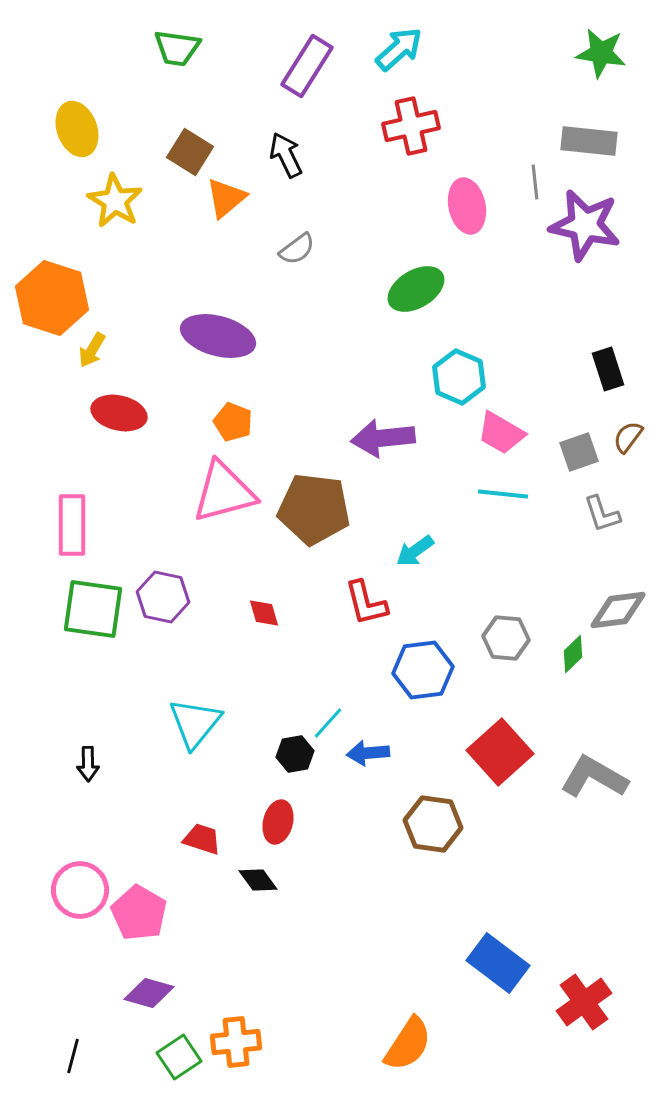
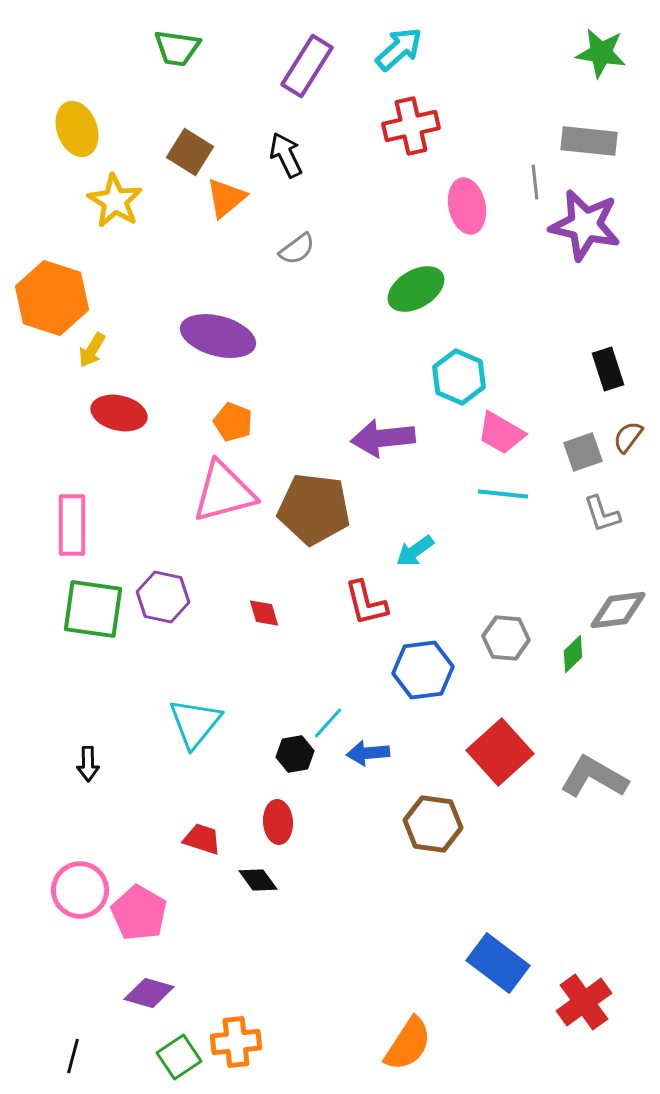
gray square at (579, 452): moved 4 px right
red ellipse at (278, 822): rotated 18 degrees counterclockwise
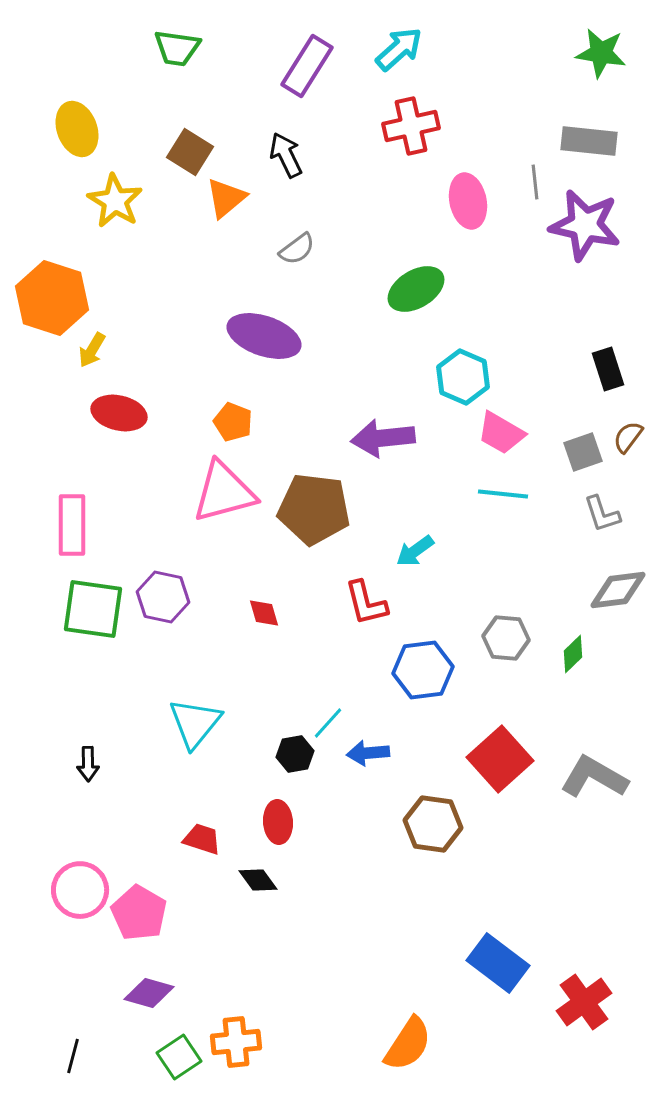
pink ellipse at (467, 206): moved 1 px right, 5 px up
purple ellipse at (218, 336): moved 46 px right; rotated 4 degrees clockwise
cyan hexagon at (459, 377): moved 4 px right
gray diamond at (618, 610): moved 20 px up
red square at (500, 752): moved 7 px down
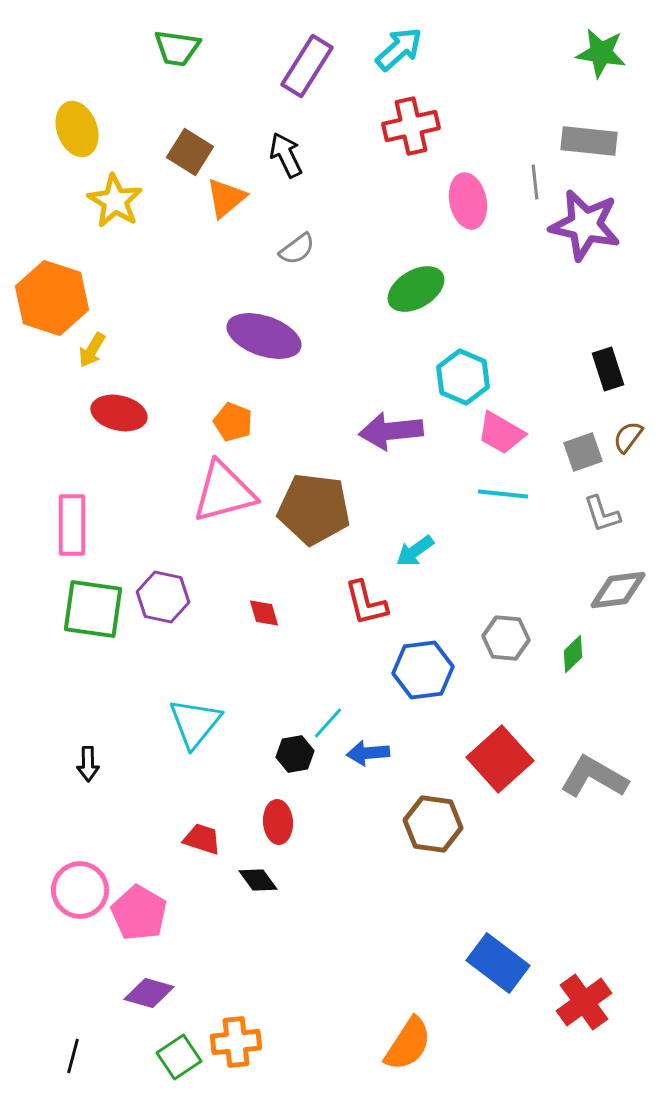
purple arrow at (383, 438): moved 8 px right, 7 px up
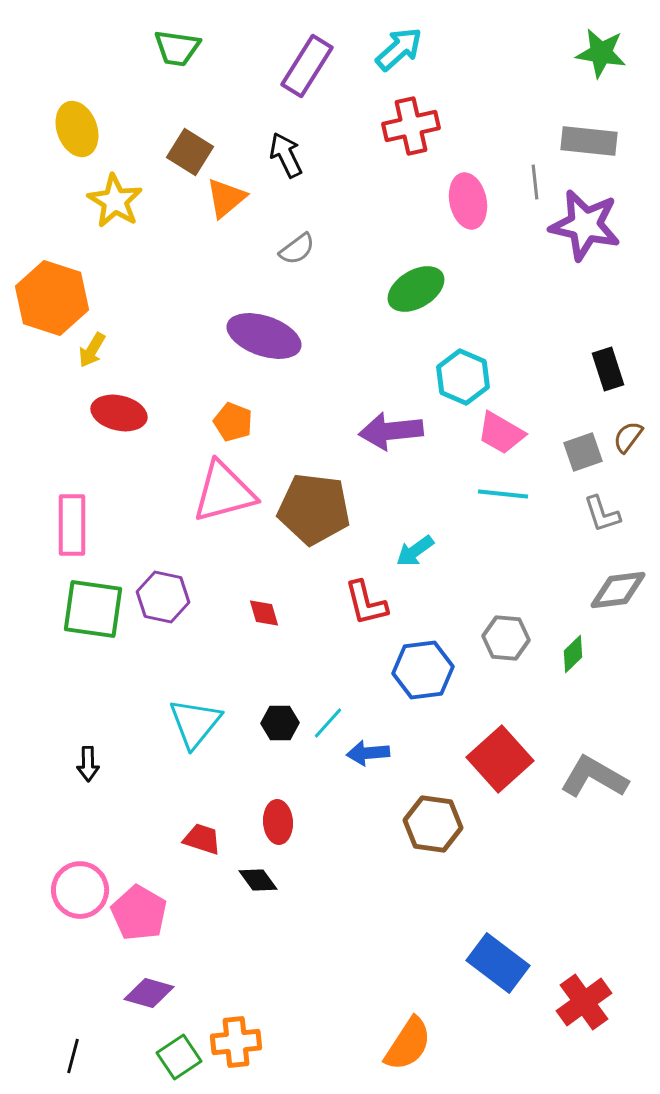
black hexagon at (295, 754): moved 15 px left, 31 px up; rotated 9 degrees clockwise
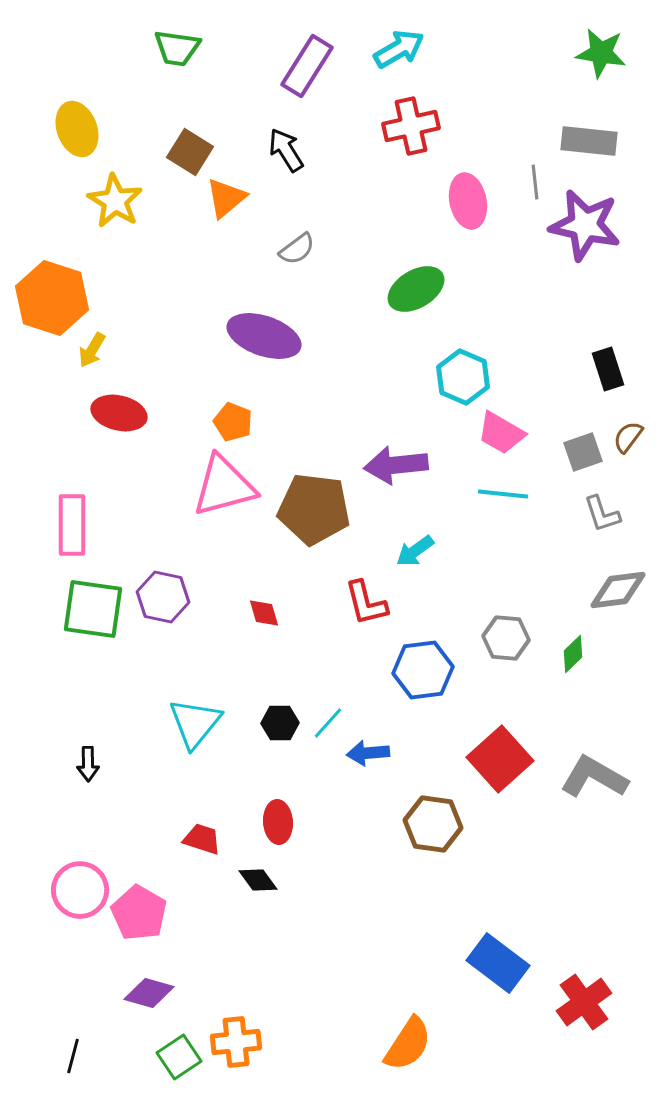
cyan arrow at (399, 49): rotated 12 degrees clockwise
black arrow at (286, 155): moved 5 px up; rotated 6 degrees counterclockwise
purple arrow at (391, 431): moved 5 px right, 34 px down
pink triangle at (224, 492): moved 6 px up
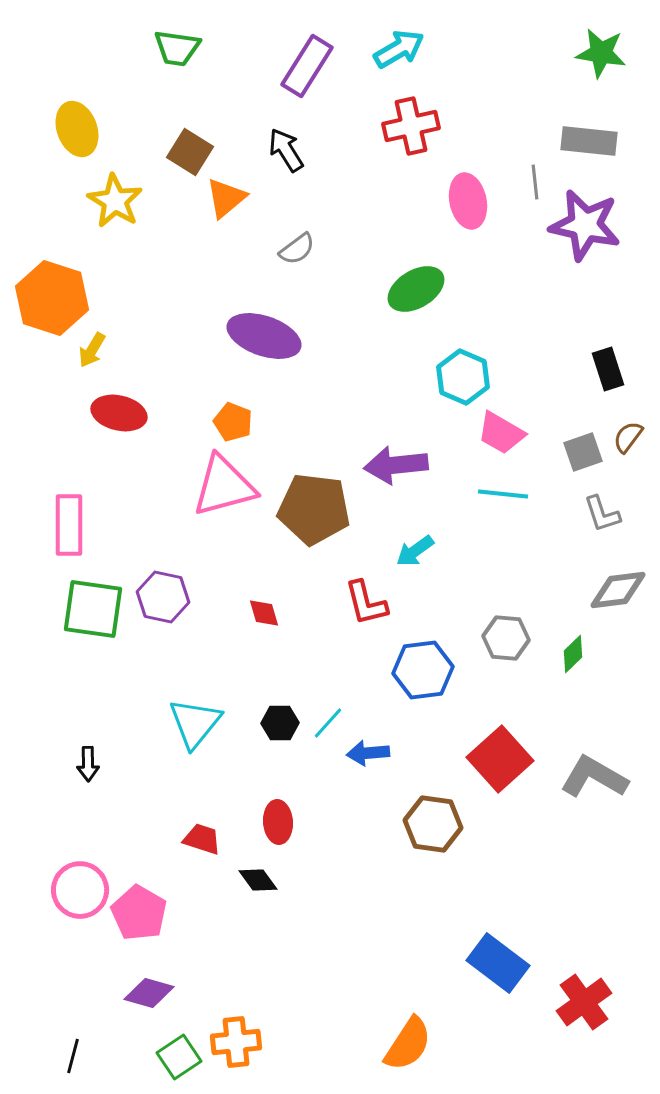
pink rectangle at (72, 525): moved 3 px left
